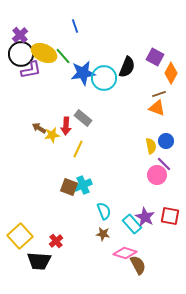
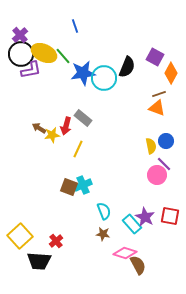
red arrow: rotated 12 degrees clockwise
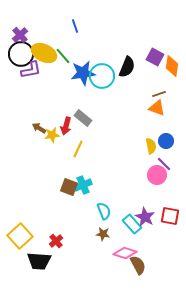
orange diamond: moved 1 px right, 7 px up; rotated 20 degrees counterclockwise
cyan circle: moved 2 px left, 2 px up
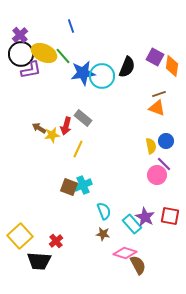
blue line: moved 4 px left
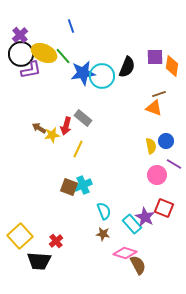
purple square: rotated 30 degrees counterclockwise
orange triangle: moved 3 px left
purple line: moved 10 px right; rotated 14 degrees counterclockwise
red square: moved 6 px left, 8 px up; rotated 12 degrees clockwise
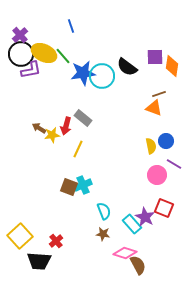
black semicircle: rotated 105 degrees clockwise
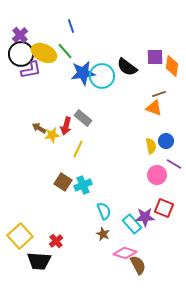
green line: moved 2 px right, 5 px up
brown square: moved 6 px left, 5 px up; rotated 12 degrees clockwise
purple star: rotated 30 degrees counterclockwise
brown star: rotated 16 degrees clockwise
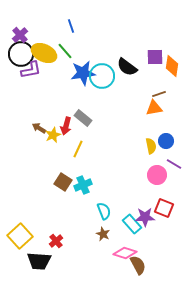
orange triangle: rotated 30 degrees counterclockwise
yellow star: moved 1 px right; rotated 14 degrees counterclockwise
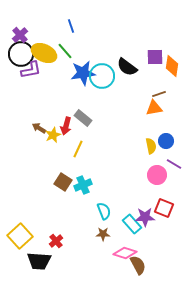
brown star: rotated 24 degrees counterclockwise
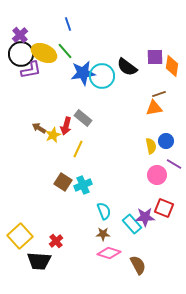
blue line: moved 3 px left, 2 px up
pink diamond: moved 16 px left
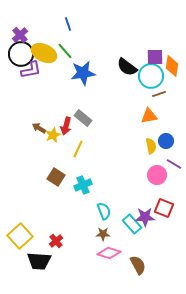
cyan circle: moved 49 px right
orange triangle: moved 5 px left, 8 px down
brown square: moved 7 px left, 5 px up
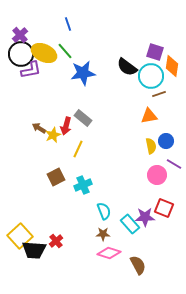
purple square: moved 5 px up; rotated 18 degrees clockwise
brown square: rotated 30 degrees clockwise
cyan rectangle: moved 2 px left
black trapezoid: moved 5 px left, 11 px up
